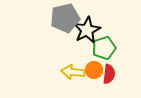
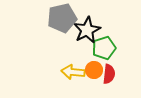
gray pentagon: moved 3 px left
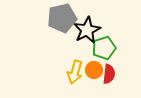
yellow arrow: moved 2 px right; rotated 80 degrees counterclockwise
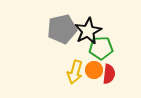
gray pentagon: moved 11 px down
black star: moved 1 px right, 1 px down
green pentagon: moved 3 px left; rotated 15 degrees clockwise
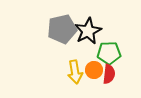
green pentagon: moved 8 px right, 5 px down
yellow arrow: rotated 25 degrees counterclockwise
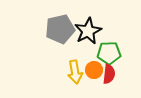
gray pentagon: moved 2 px left
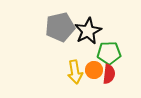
gray pentagon: moved 2 px up
